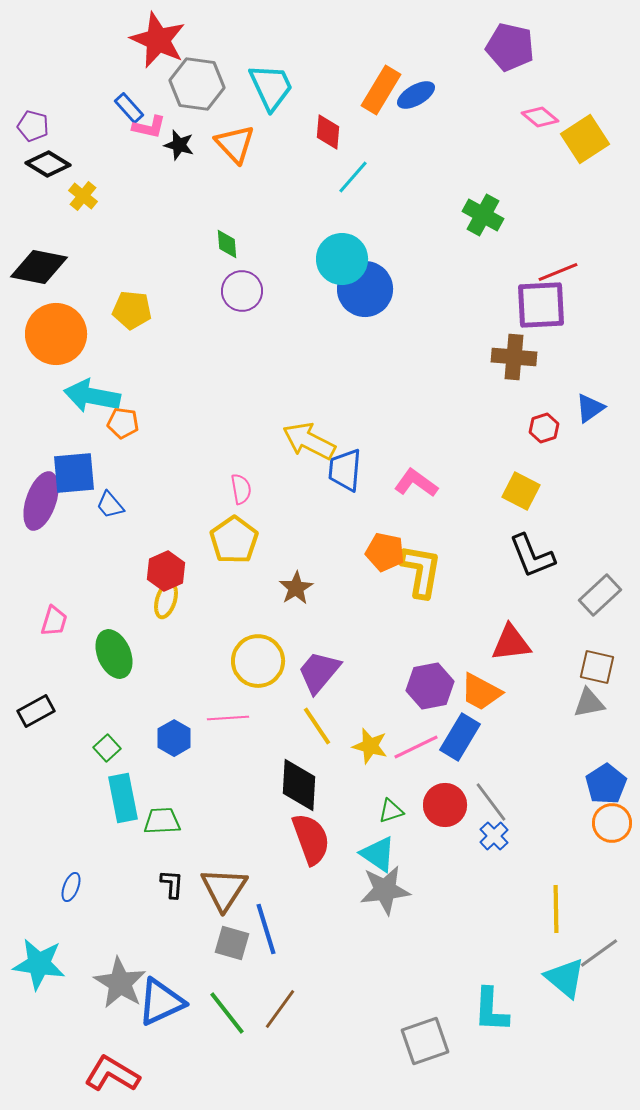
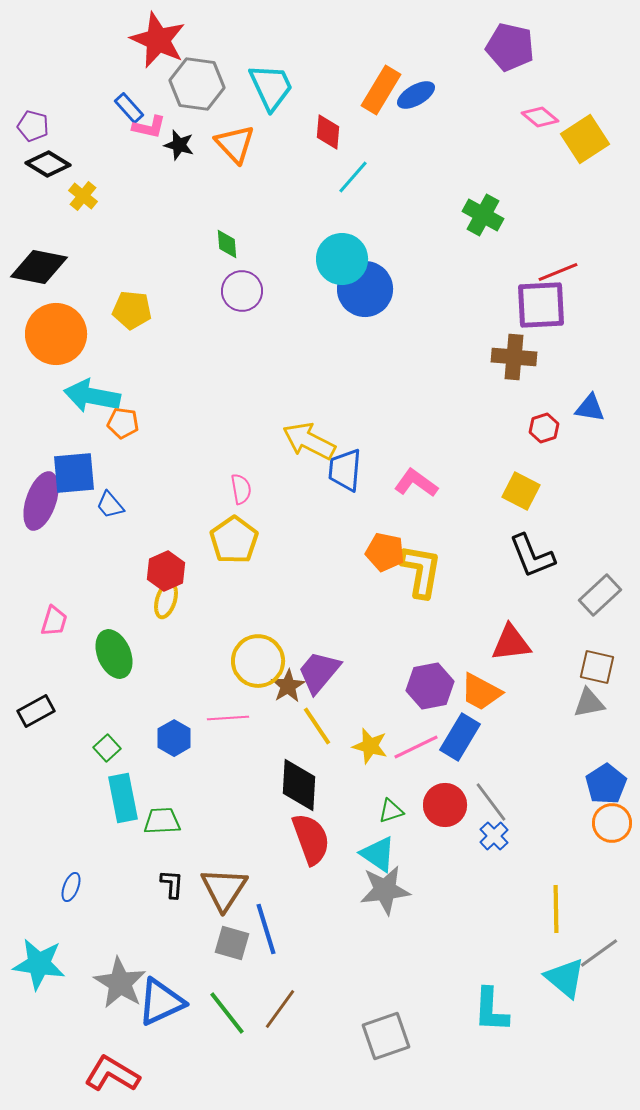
blue triangle at (590, 408): rotated 44 degrees clockwise
brown star at (296, 588): moved 8 px left, 98 px down
gray square at (425, 1041): moved 39 px left, 5 px up
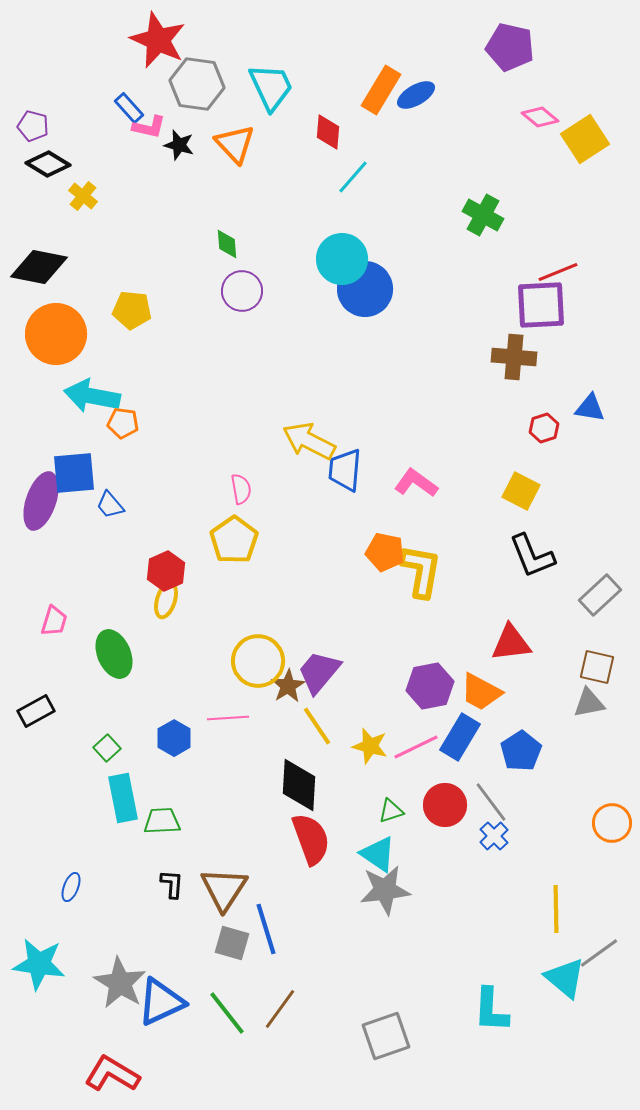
blue pentagon at (606, 784): moved 85 px left, 33 px up
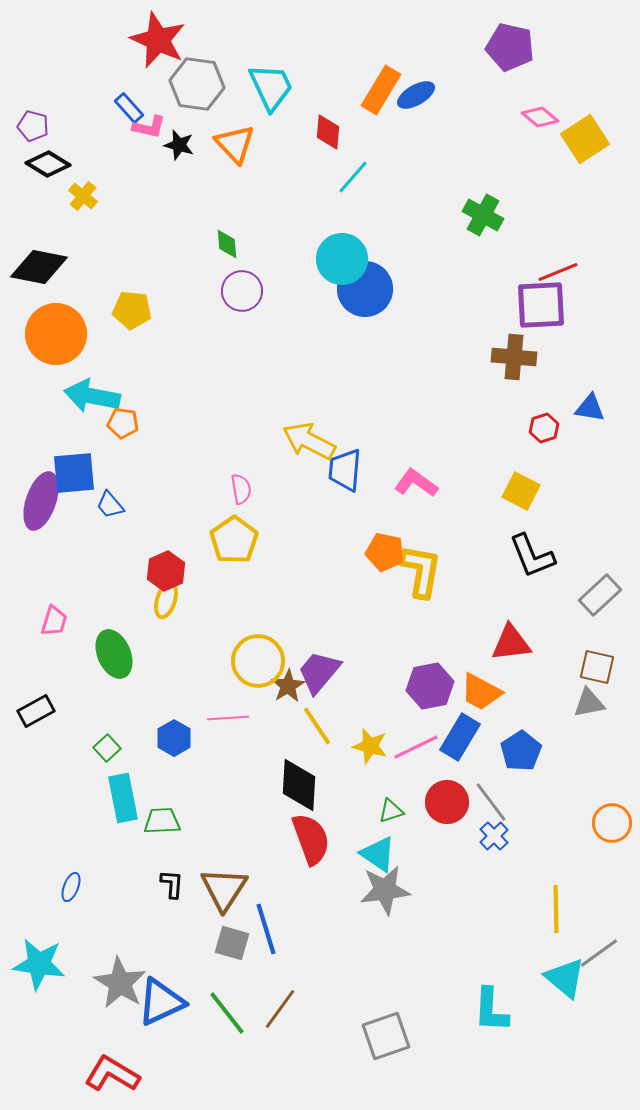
red circle at (445, 805): moved 2 px right, 3 px up
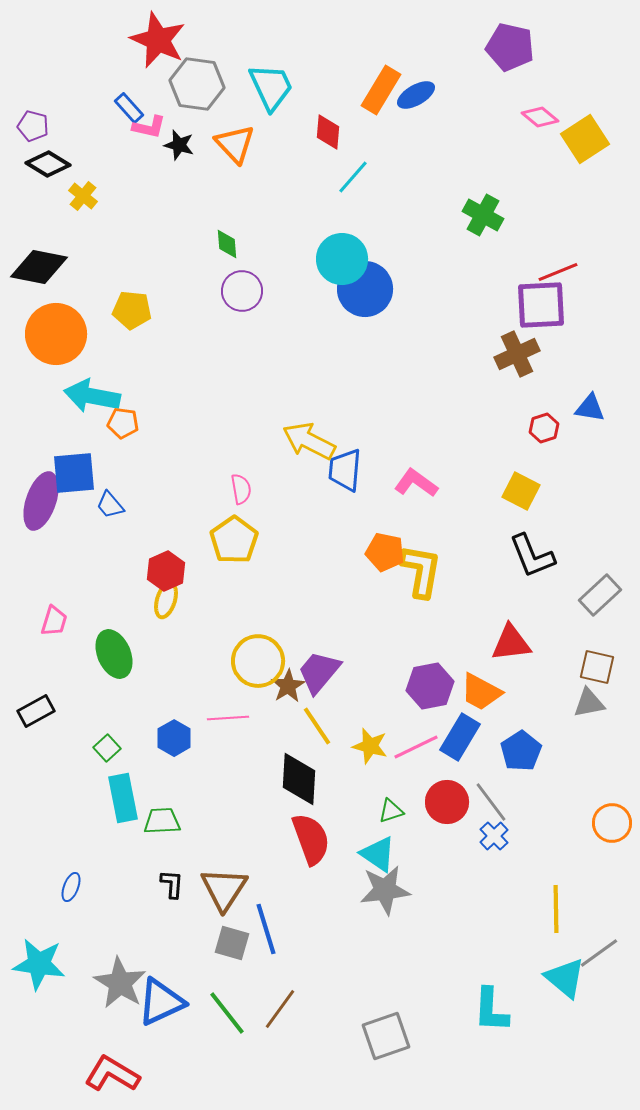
brown cross at (514, 357): moved 3 px right, 3 px up; rotated 30 degrees counterclockwise
black diamond at (299, 785): moved 6 px up
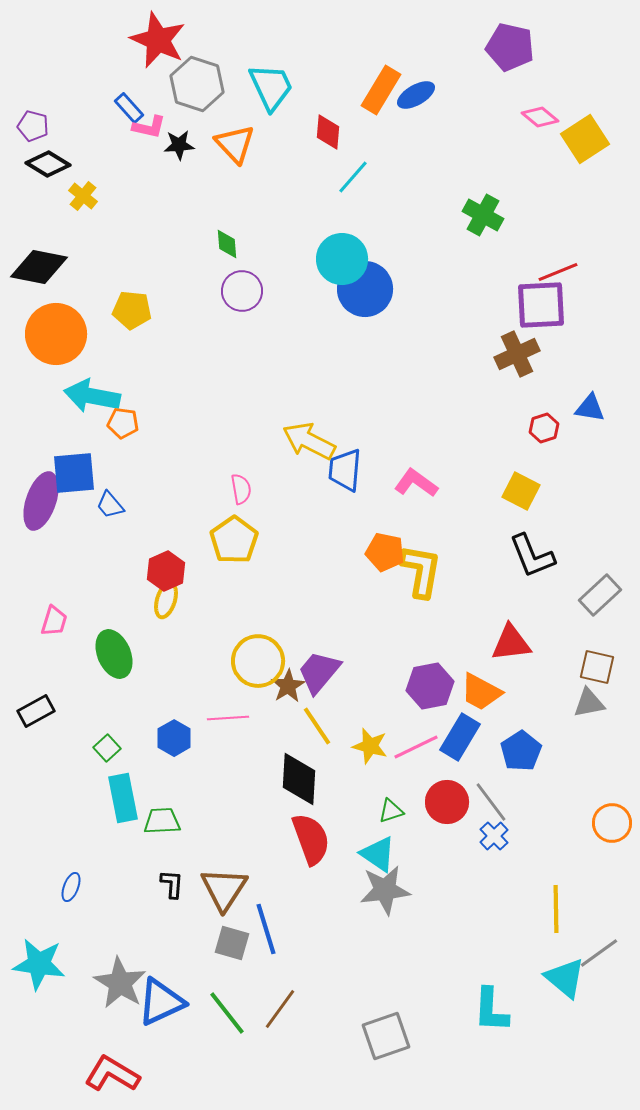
gray hexagon at (197, 84): rotated 10 degrees clockwise
black star at (179, 145): rotated 20 degrees counterclockwise
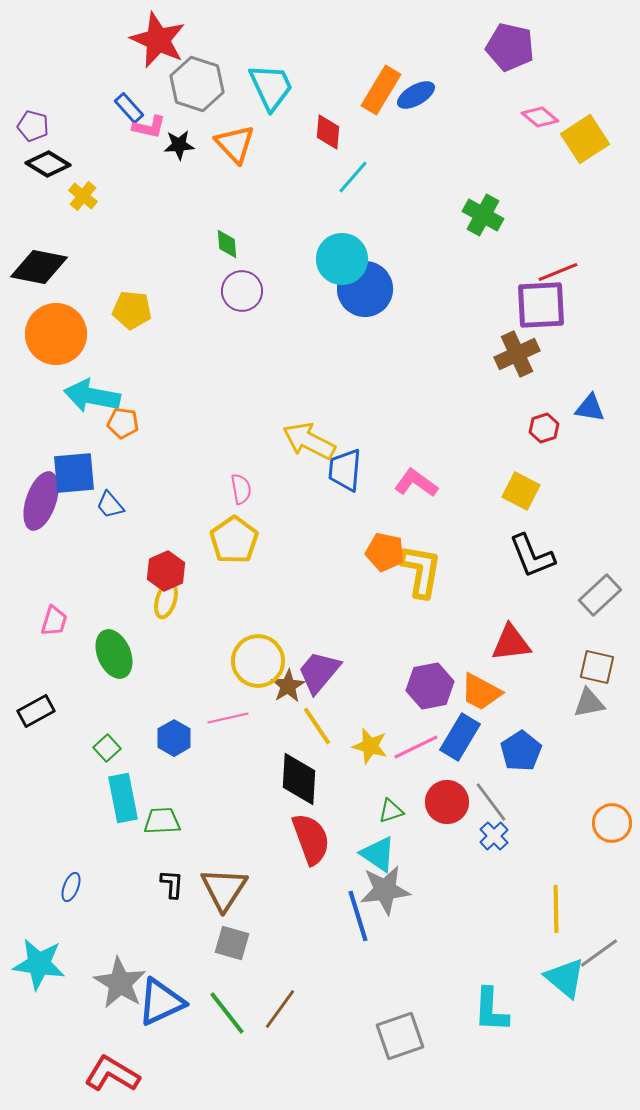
pink line at (228, 718): rotated 9 degrees counterclockwise
blue line at (266, 929): moved 92 px right, 13 px up
gray square at (386, 1036): moved 14 px right
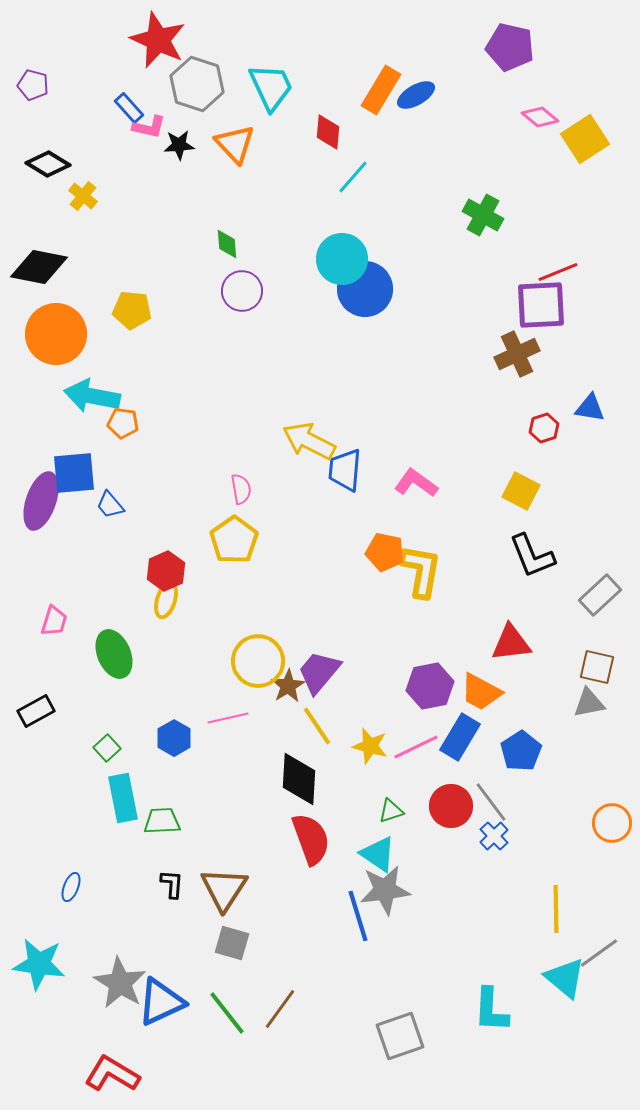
purple pentagon at (33, 126): moved 41 px up
red circle at (447, 802): moved 4 px right, 4 px down
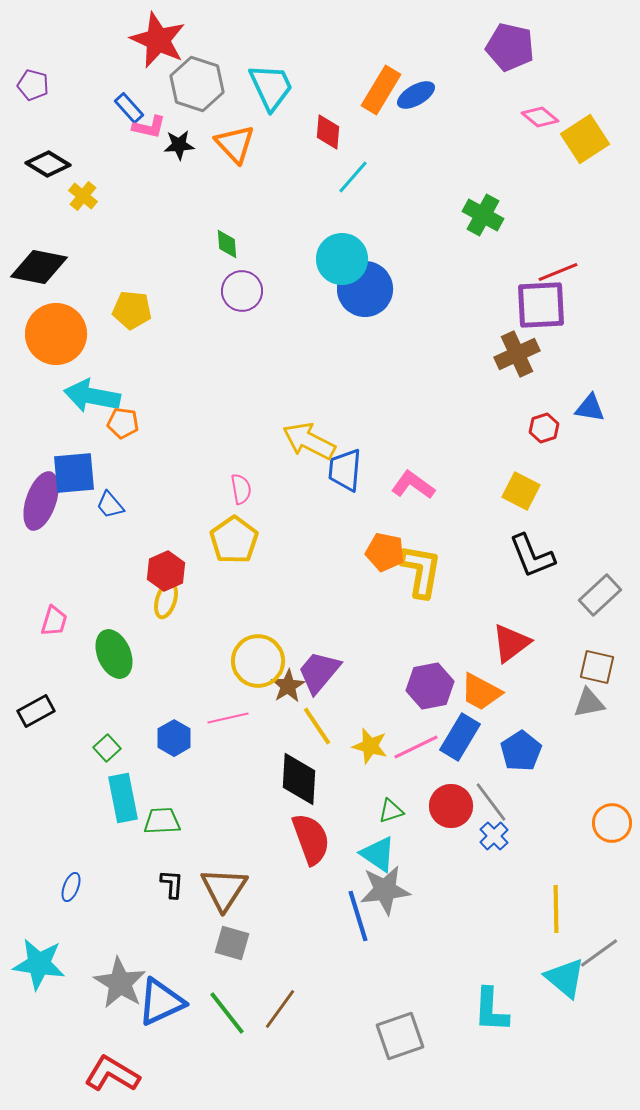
pink L-shape at (416, 483): moved 3 px left, 2 px down
red triangle at (511, 643): rotated 30 degrees counterclockwise
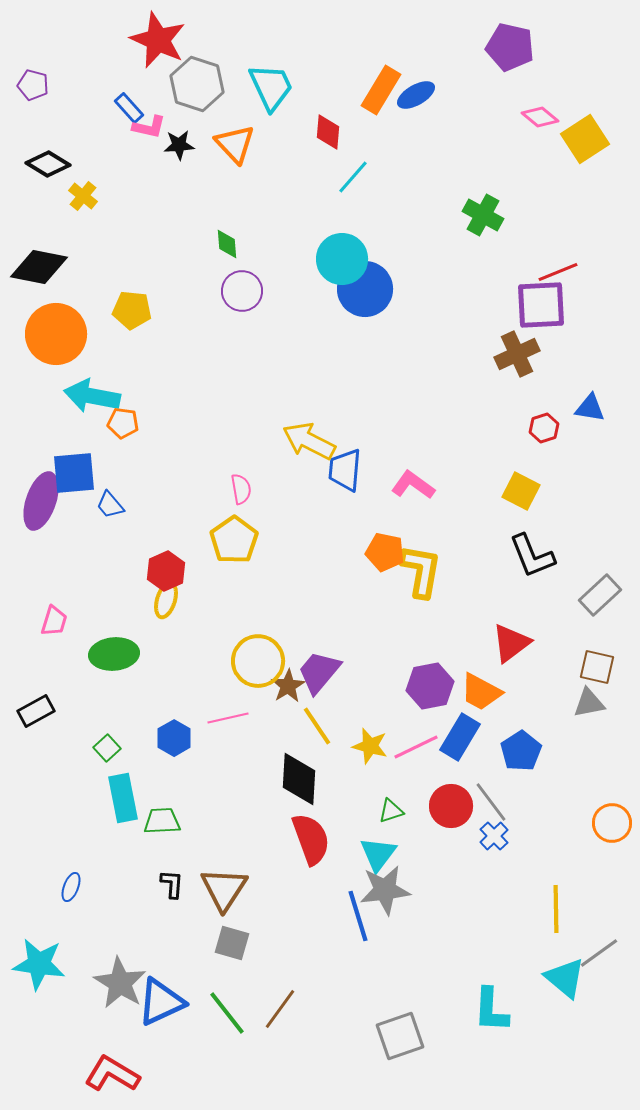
green ellipse at (114, 654): rotated 72 degrees counterclockwise
cyan triangle at (378, 854): rotated 33 degrees clockwise
